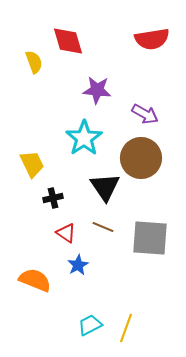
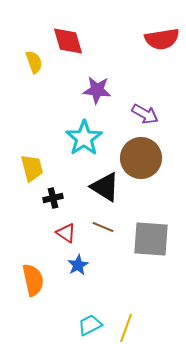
red semicircle: moved 10 px right
yellow trapezoid: moved 4 px down; rotated 12 degrees clockwise
black triangle: rotated 24 degrees counterclockwise
gray square: moved 1 px right, 1 px down
orange semicircle: moved 2 px left; rotated 56 degrees clockwise
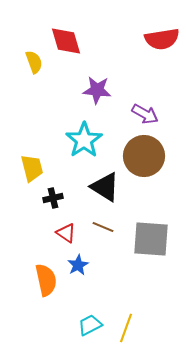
red diamond: moved 2 px left
cyan star: moved 2 px down
brown circle: moved 3 px right, 2 px up
orange semicircle: moved 13 px right
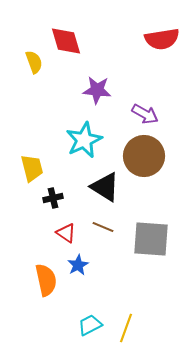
cyan star: rotated 9 degrees clockwise
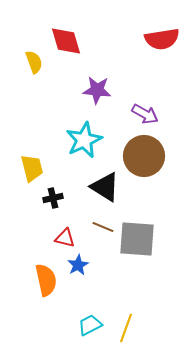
red triangle: moved 1 px left, 5 px down; rotated 20 degrees counterclockwise
gray square: moved 14 px left
